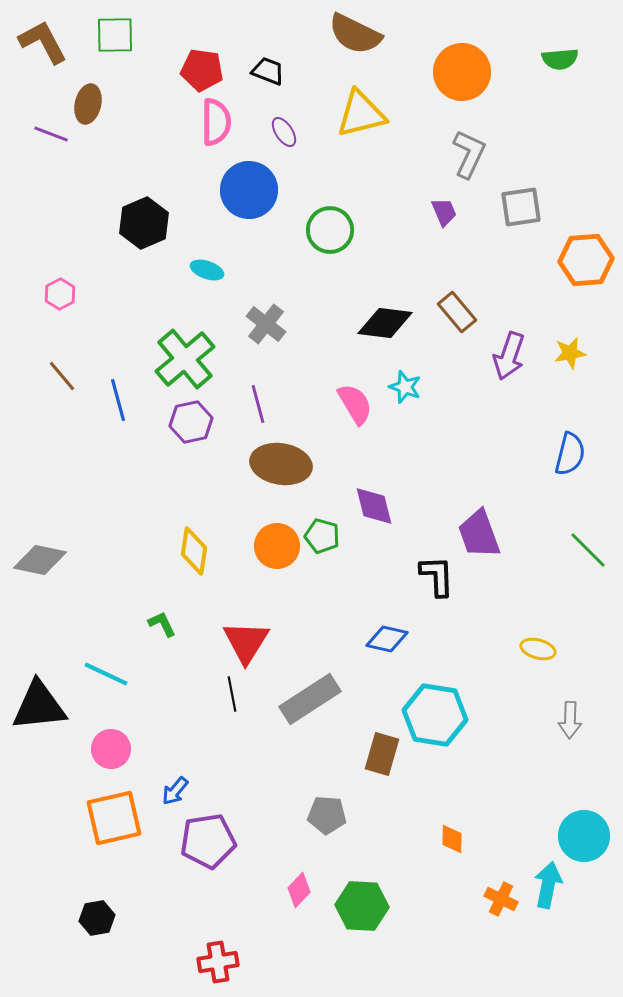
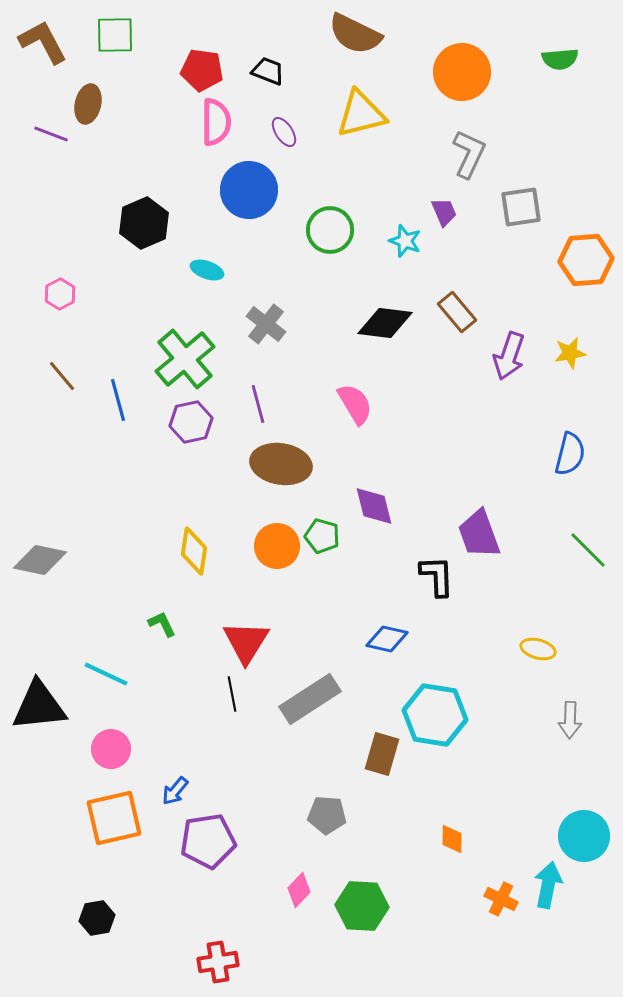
cyan star at (405, 387): moved 146 px up
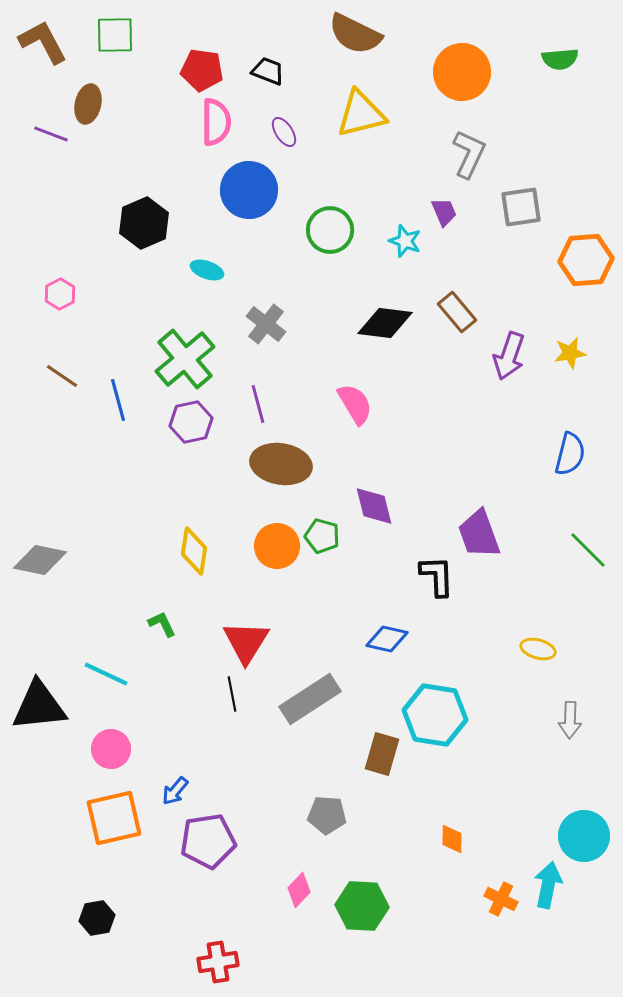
brown line at (62, 376): rotated 16 degrees counterclockwise
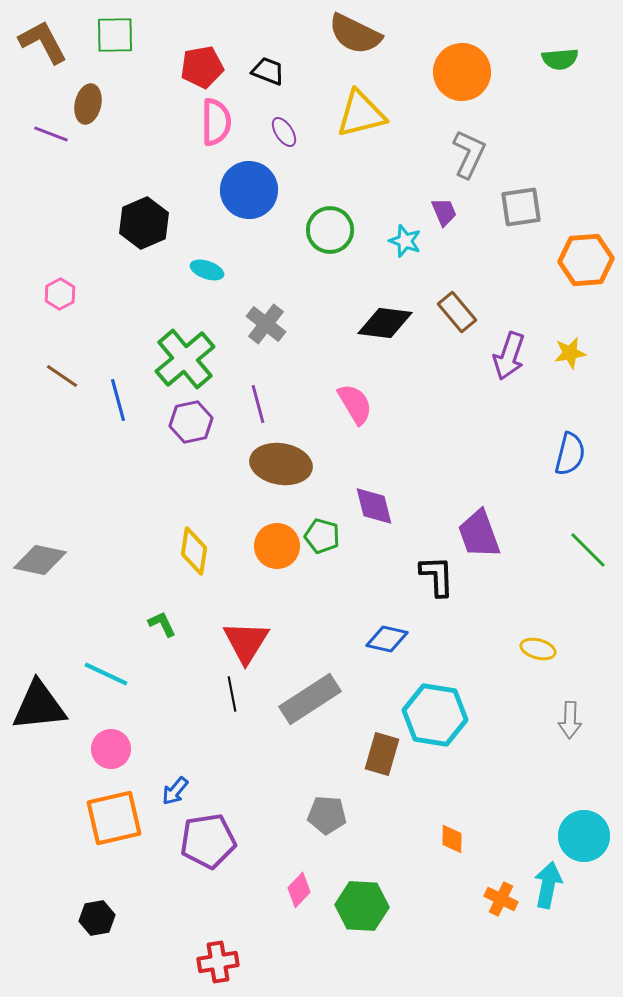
red pentagon at (202, 70): moved 3 px up; rotated 18 degrees counterclockwise
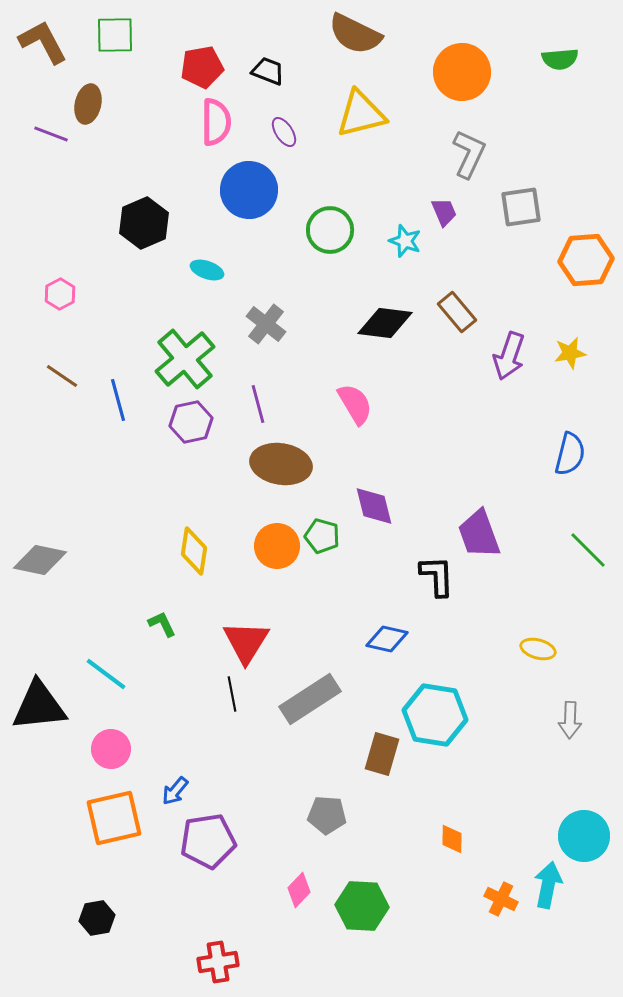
cyan line at (106, 674): rotated 12 degrees clockwise
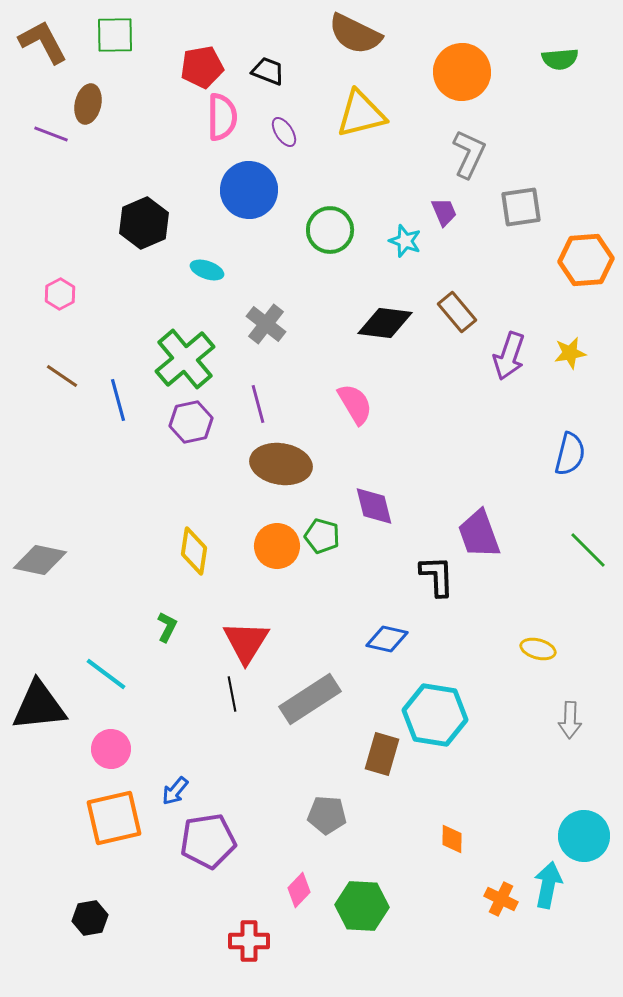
pink semicircle at (216, 122): moved 6 px right, 5 px up
green L-shape at (162, 624): moved 5 px right, 3 px down; rotated 52 degrees clockwise
black hexagon at (97, 918): moved 7 px left
red cross at (218, 962): moved 31 px right, 21 px up; rotated 9 degrees clockwise
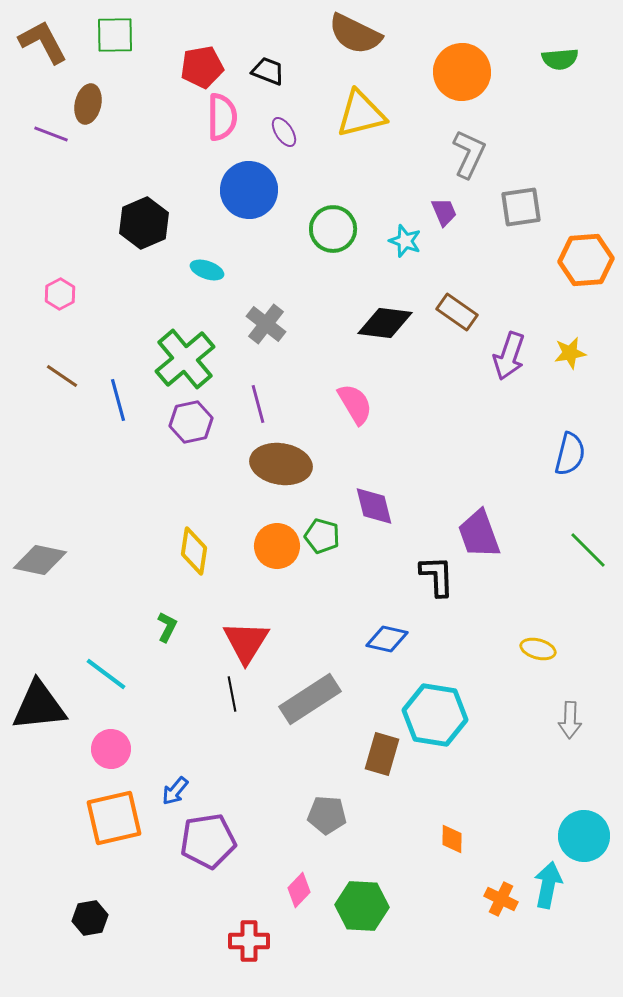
green circle at (330, 230): moved 3 px right, 1 px up
brown rectangle at (457, 312): rotated 15 degrees counterclockwise
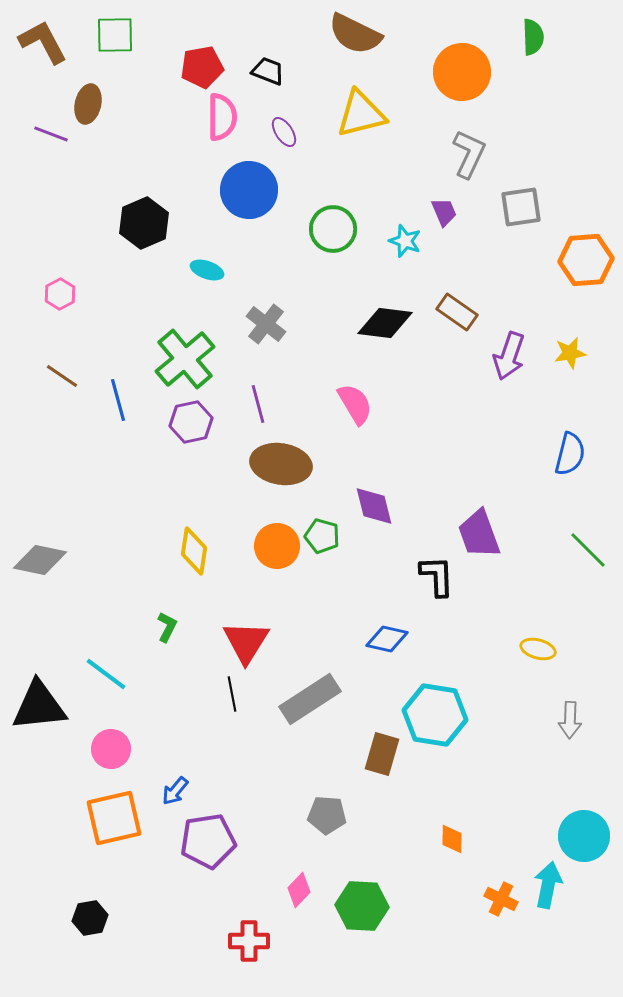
green semicircle at (560, 59): moved 27 px left, 22 px up; rotated 87 degrees counterclockwise
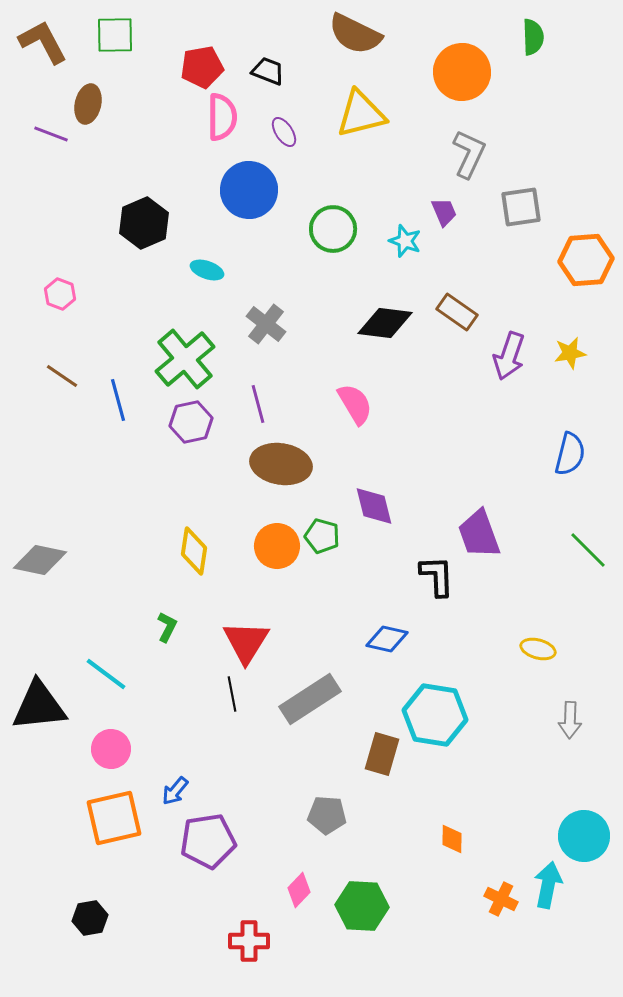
pink hexagon at (60, 294): rotated 12 degrees counterclockwise
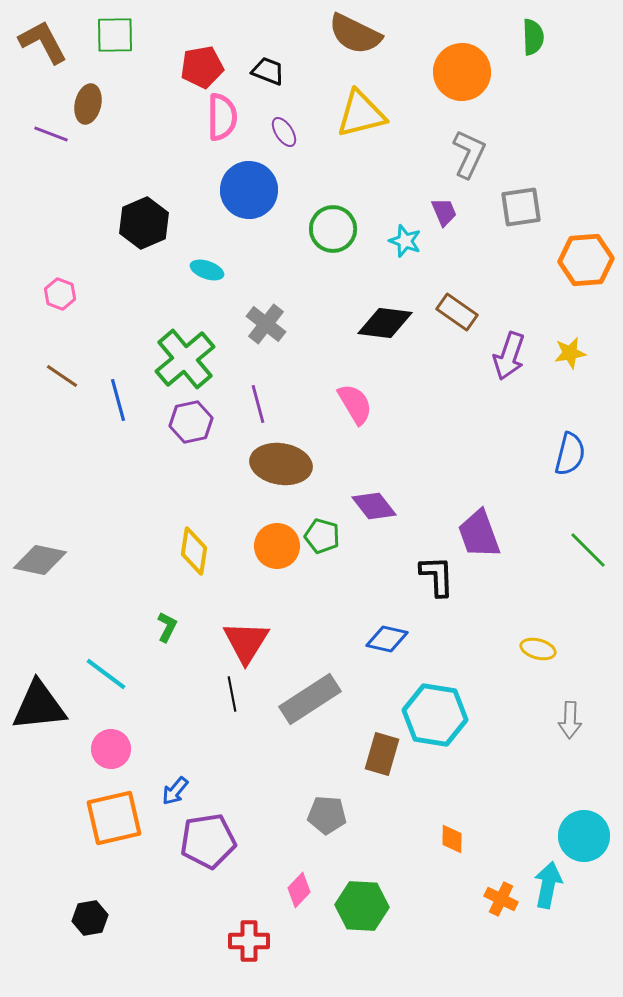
purple diamond at (374, 506): rotated 24 degrees counterclockwise
